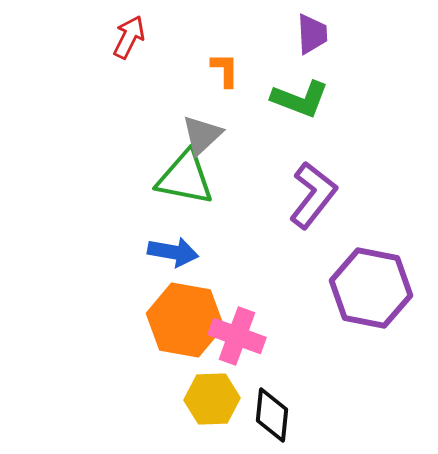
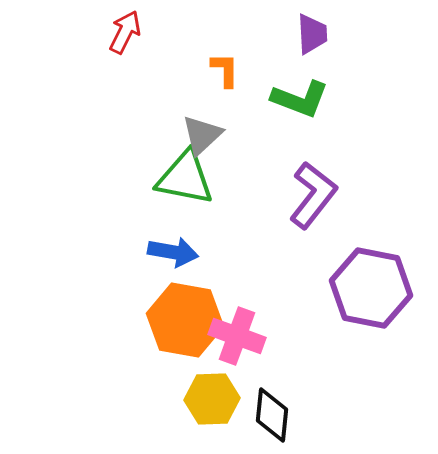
red arrow: moved 4 px left, 5 px up
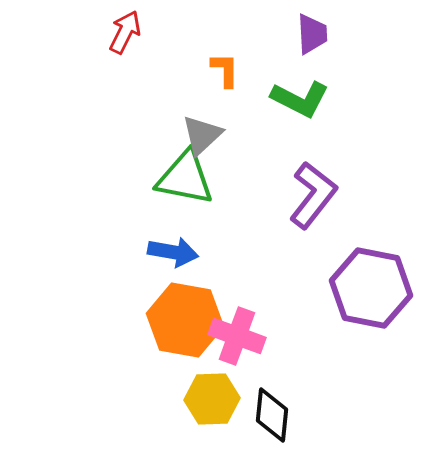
green L-shape: rotated 6 degrees clockwise
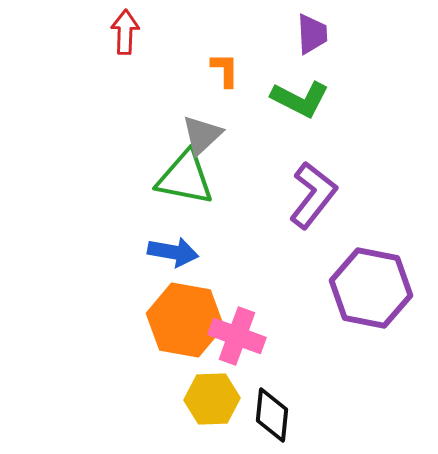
red arrow: rotated 24 degrees counterclockwise
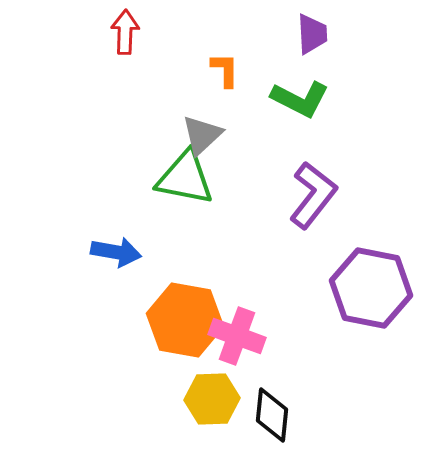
blue arrow: moved 57 px left
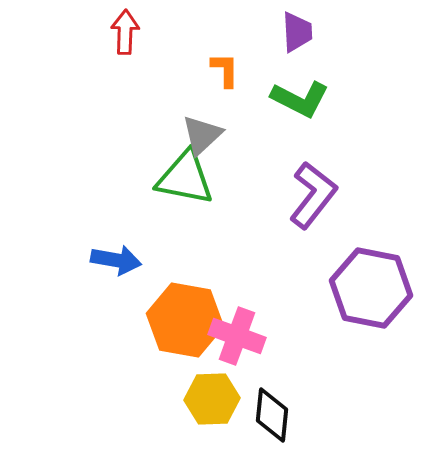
purple trapezoid: moved 15 px left, 2 px up
blue arrow: moved 8 px down
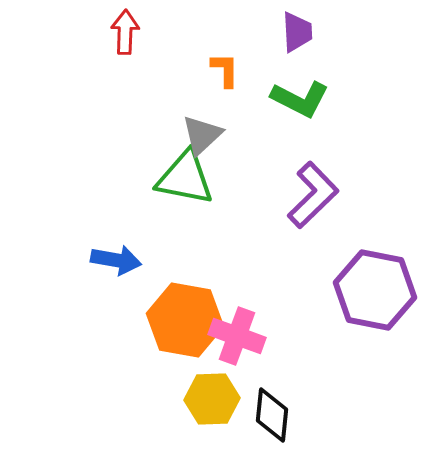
purple L-shape: rotated 8 degrees clockwise
purple hexagon: moved 4 px right, 2 px down
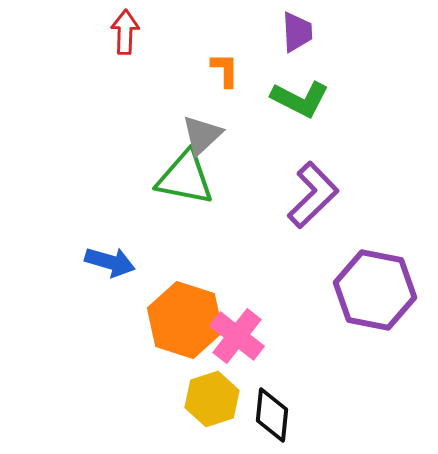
blue arrow: moved 6 px left, 2 px down; rotated 6 degrees clockwise
orange hexagon: rotated 8 degrees clockwise
pink cross: rotated 18 degrees clockwise
yellow hexagon: rotated 16 degrees counterclockwise
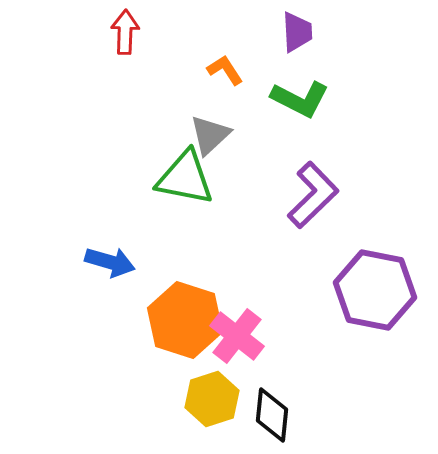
orange L-shape: rotated 33 degrees counterclockwise
gray triangle: moved 8 px right
